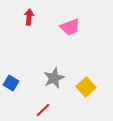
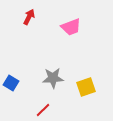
red arrow: rotated 21 degrees clockwise
pink trapezoid: moved 1 px right
gray star: moved 1 px left; rotated 20 degrees clockwise
yellow square: rotated 24 degrees clockwise
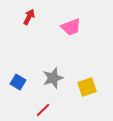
gray star: rotated 15 degrees counterclockwise
blue square: moved 7 px right, 1 px up
yellow square: moved 1 px right
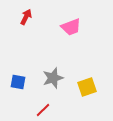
red arrow: moved 3 px left
blue square: rotated 21 degrees counterclockwise
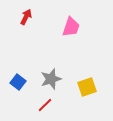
pink trapezoid: rotated 50 degrees counterclockwise
gray star: moved 2 px left, 1 px down
blue square: rotated 28 degrees clockwise
red line: moved 2 px right, 5 px up
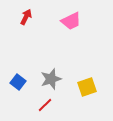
pink trapezoid: moved 6 px up; rotated 45 degrees clockwise
